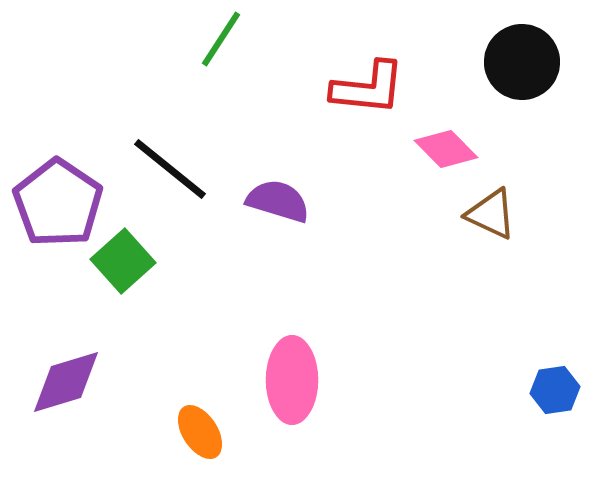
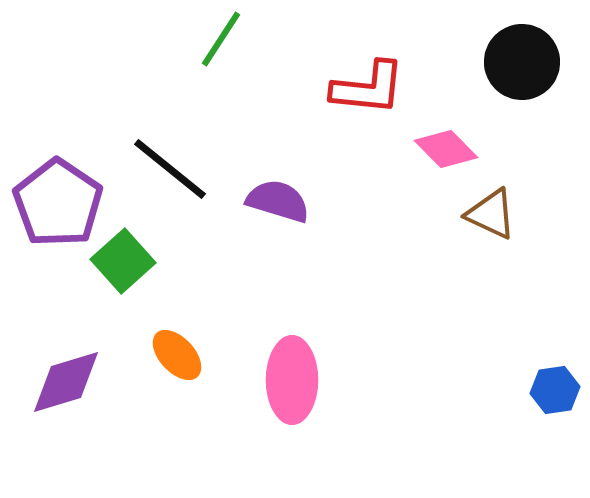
orange ellipse: moved 23 px left, 77 px up; rotated 10 degrees counterclockwise
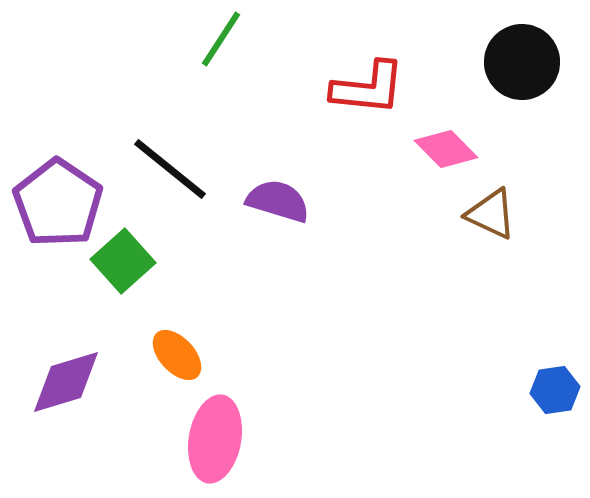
pink ellipse: moved 77 px left, 59 px down; rotated 10 degrees clockwise
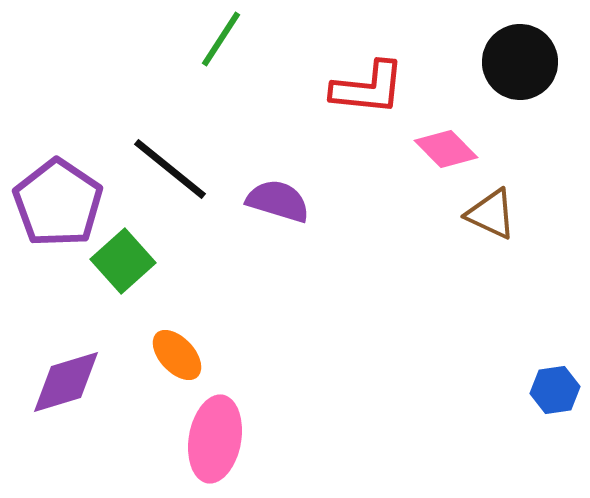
black circle: moved 2 px left
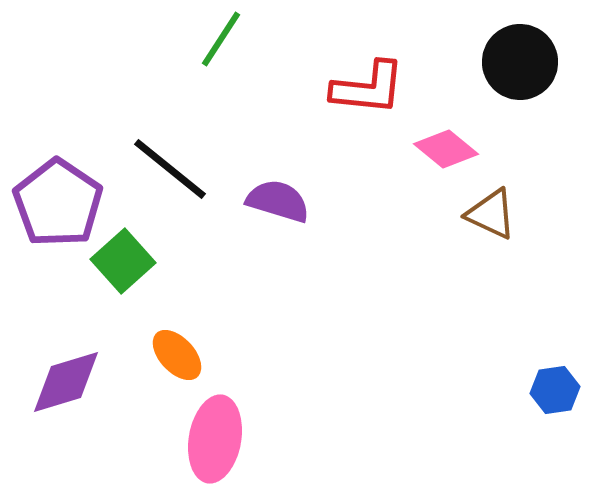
pink diamond: rotated 6 degrees counterclockwise
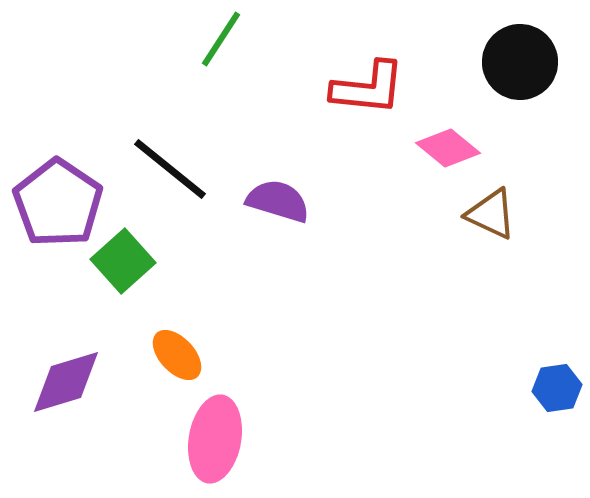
pink diamond: moved 2 px right, 1 px up
blue hexagon: moved 2 px right, 2 px up
